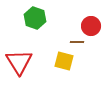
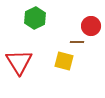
green hexagon: rotated 15 degrees clockwise
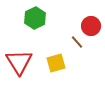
brown line: rotated 48 degrees clockwise
yellow square: moved 8 px left, 2 px down; rotated 30 degrees counterclockwise
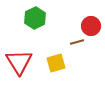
brown line: rotated 64 degrees counterclockwise
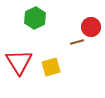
red circle: moved 1 px down
yellow square: moved 5 px left, 4 px down
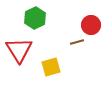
red circle: moved 2 px up
red triangle: moved 12 px up
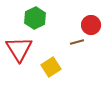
red triangle: moved 1 px up
yellow square: rotated 18 degrees counterclockwise
